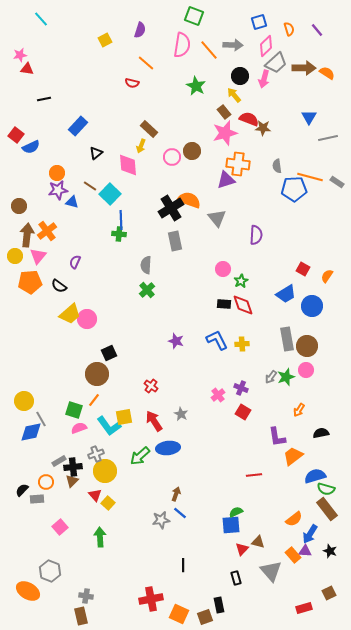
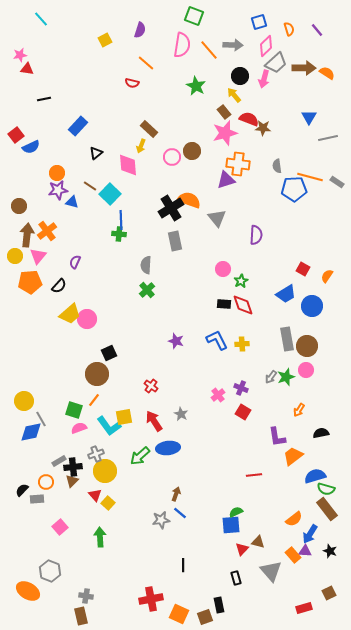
red square at (16, 135): rotated 14 degrees clockwise
black semicircle at (59, 286): rotated 84 degrees counterclockwise
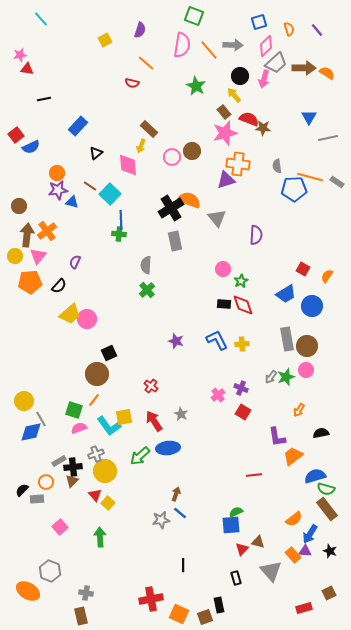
gray cross at (86, 596): moved 3 px up
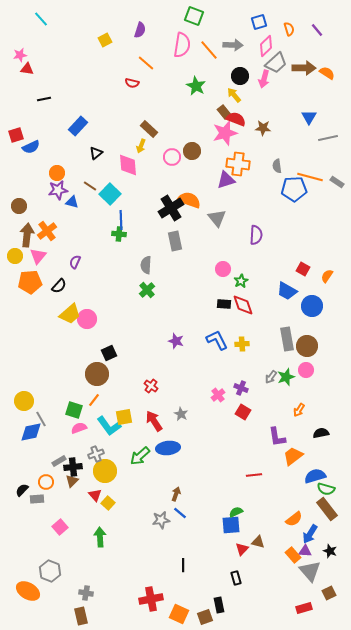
red semicircle at (249, 119): moved 13 px left
red square at (16, 135): rotated 21 degrees clockwise
blue trapezoid at (286, 294): moved 1 px right, 3 px up; rotated 60 degrees clockwise
gray triangle at (271, 571): moved 39 px right
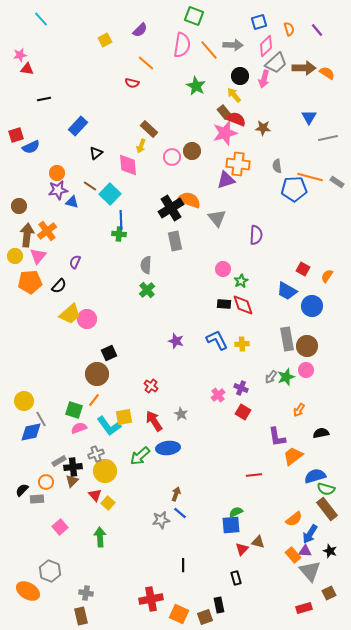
purple semicircle at (140, 30): rotated 28 degrees clockwise
